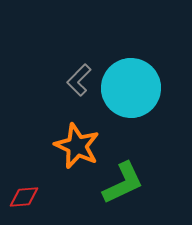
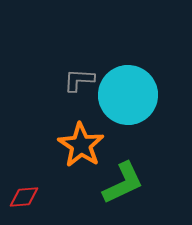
gray L-shape: rotated 48 degrees clockwise
cyan circle: moved 3 px left, 7 px down
orange star: moved 4 px right, 1 px up; rotated 9 degrees clockwise
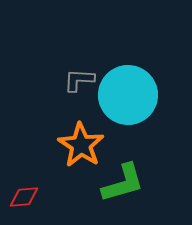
green L-shape: rotated 9 degrees clockwise
